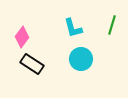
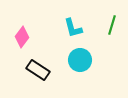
cyan circle: moved 1 px left, 1 px down
black rectangle: moved 6 px right, 6 px down
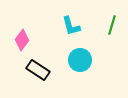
cyan L-shape: moved 2 px left, 2 px up
pink diamond: moved 3 px down
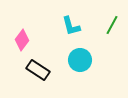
green line: rotated 12 degrees clockwise
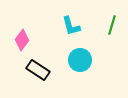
green line: rotated 12 degrees counterclockwise
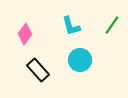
green line: rotated 18 degrees clockwise
pink diamond: moved 3 px right, 6 px up
black rectangle: rotated 15 degrees clockwise
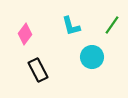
cyan circle: moved 12 px right, 3 px up
black rectangle: rotated 15 degrees clockwise
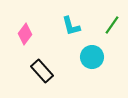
black rectangle: moved 4 px right, 1 px down; rotated 15 degrees counterclockwise
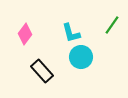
cyan L-shape: moved 7 px down
cyan circle: moved 11 px left
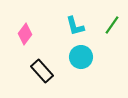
cyan L-shape: moved 4 px right, 7 px up
